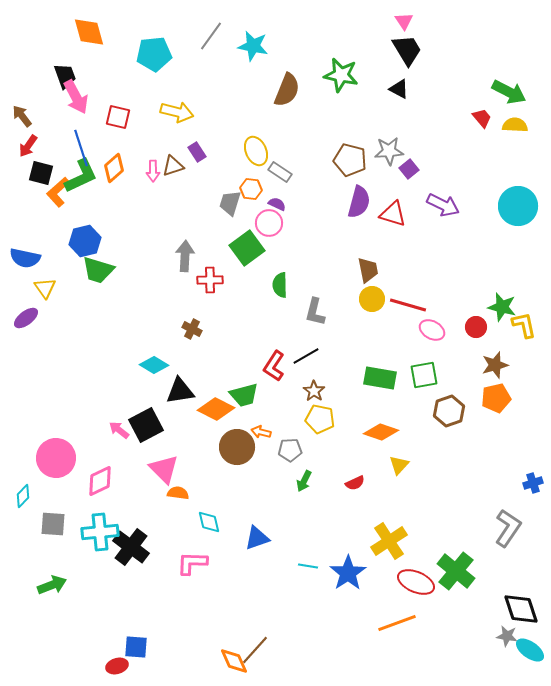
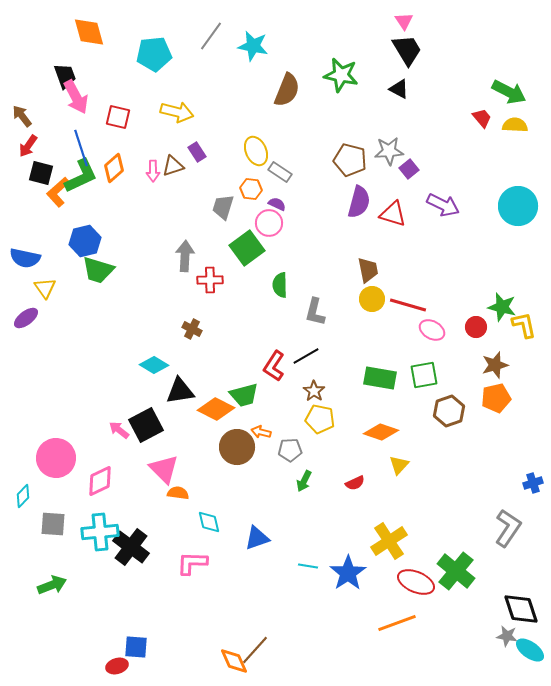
gray trapezoid at (230, 203): moved 7 px left, 4 px down
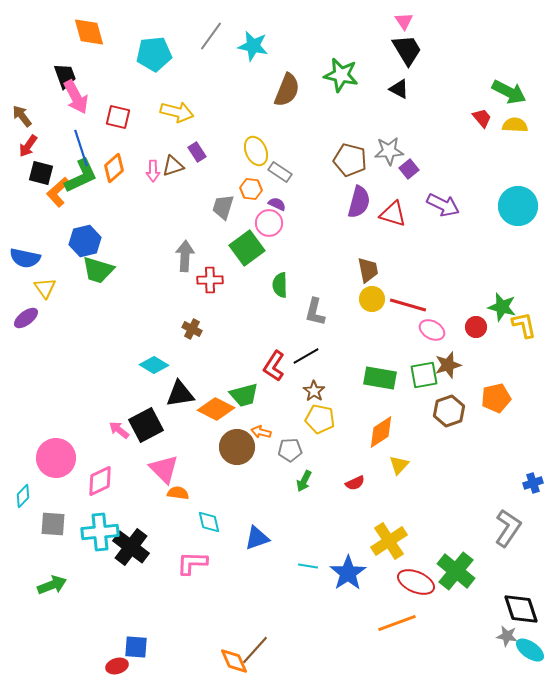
brown star at (495, 365): moved 47 px left
black triangle at (180, 391): moved 3 px down
orange diamond at (381, 432): rotated 52 degrees counterclockwise
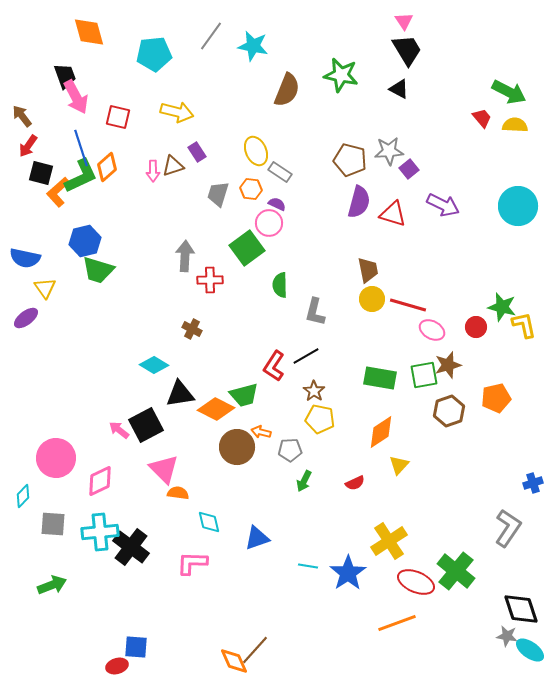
orange diamond at (114, 168): moved 7 px left, 1 px up
gray trapezoid at (223, 207): moved 5 px left, 13 px up
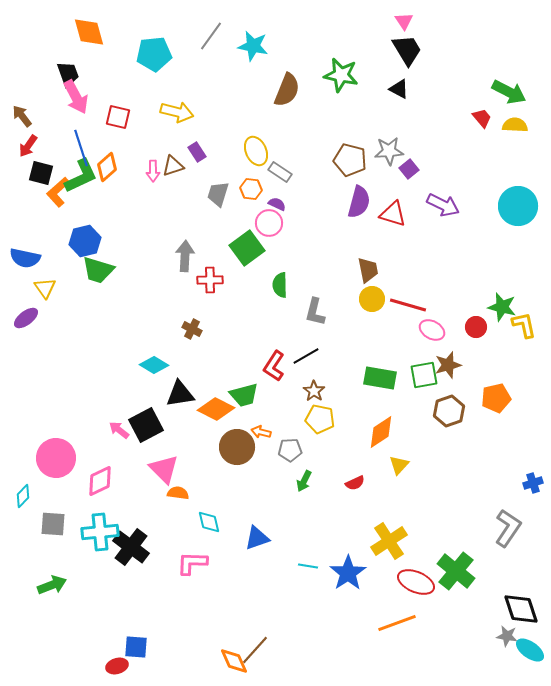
black trapezoid at (65, 76): moved 3 px right, 2 px up
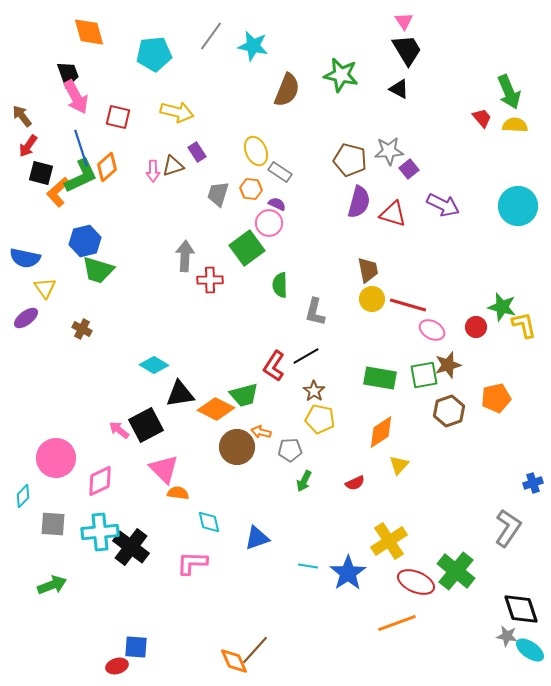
green arrow at (509, 92): rotated 40 degrees clockwise
brown cross at (192, 329): moved 110 px left
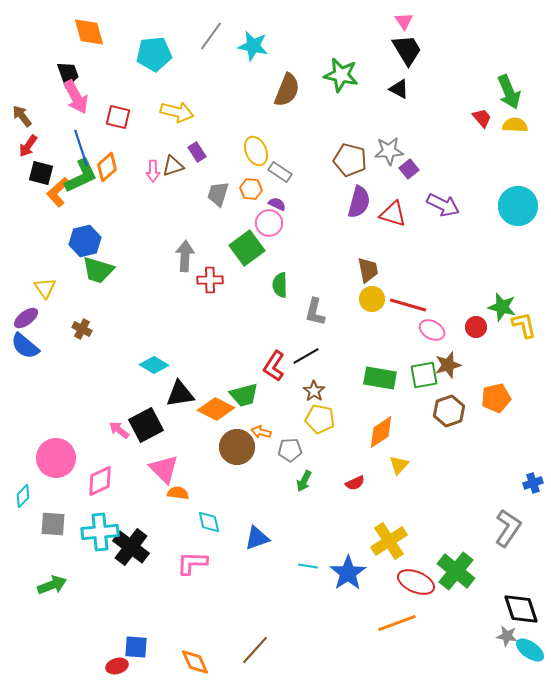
blue semicircle at (25, 258): moved 88 px down; rotated 28 degrees clockwise
orange diamond at (234, 661): moved 39 px left, 1 px down
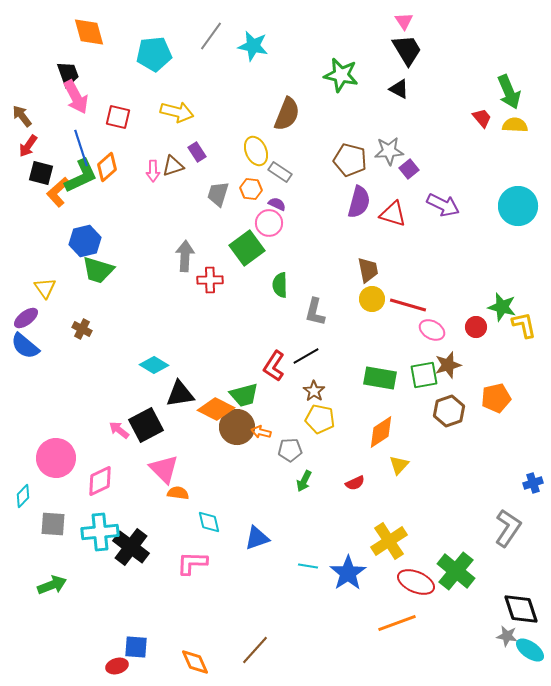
brown semicircle at (287, 90): moved 24 px down
brown circle at (237, 447): moved 20 px up
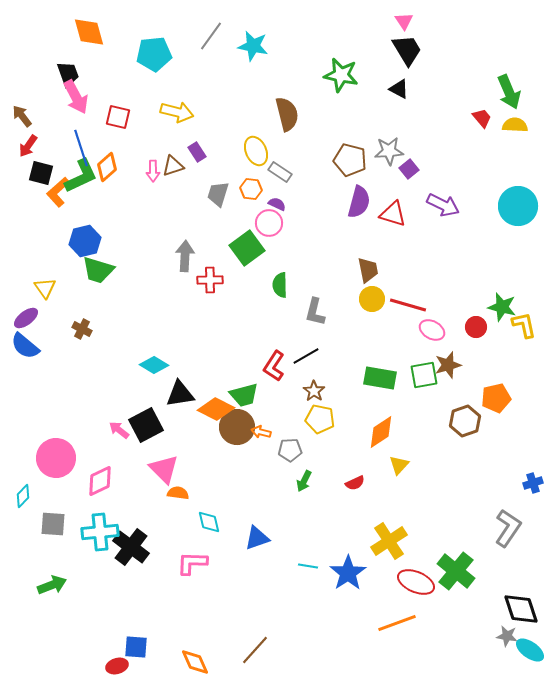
brown semicircle at (287, 114): rotated 36 degrees counterclockwise
brown hexagon at (449, 411): moved 16 px right, 10 px down
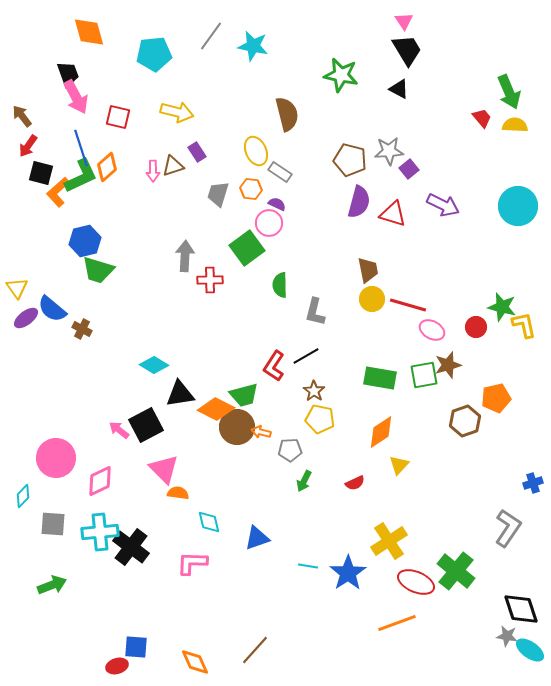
yellow triangle at (45, 288): moved 28 px left
blue semicircle at (25, 346): moved 27 px right, 37 px up
